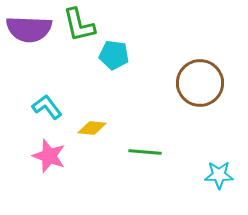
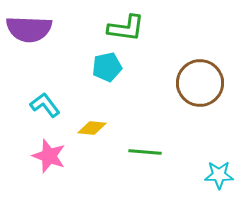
green L-shape: moved 47 px right, 3 px down; rotated 69 degrees counterclockwise
cyan pentagon: moved 7 px left, 12 px down; rotated 20 degrees counterclockwise
cyan L-shape: moved 2 px left, 2 px up
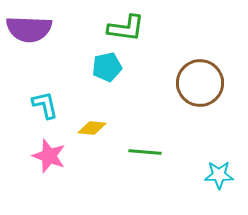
cyan L-shape: rotated 24 degrees clockwise
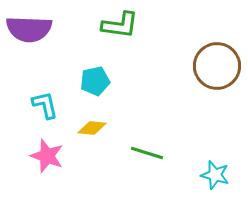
green L-shape: moved 6 px left, 3 px up
cyan pentagon: moved 12 px left, 14 px down
brown circle: moved 17 px right, 17 px up
green line: moved 2 px right, 1 px down; rotated 12 degrees clockwise
pink star: moved 2 px left
cyan star: moved 4 px left; rotated 16 degrees clockwise
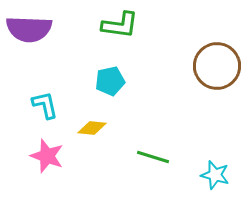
cyan pentagon: moved 15 px right
green line: moved 6 px right, 4 px down
